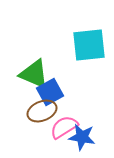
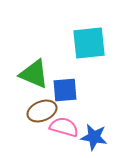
cyan square: moved 2 px up
blue square: moved 15 px right, 2 px up; rotated 24 degrees clockwise
pink semicircle: rotated 48 degrees clockwise
blue star: moved 12 px right
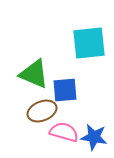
pink semicircle: moved 5 px down
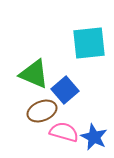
blue square: rotated 36 degrees counterclockwise
blue star: rotated 16 degrees clockwise
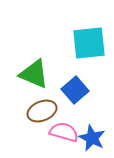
blue square: moved 10 px right
blue star: moved 2 px left, 1 px down
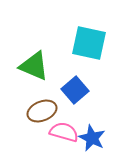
cyan square: rotated 18 degrees clockwise
green triangle: moved 8 px up
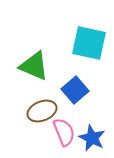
pink semicircle: rotated 52 degrees clockwise
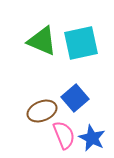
cyan square: moved 8 px left; rotated 24 degrees counterclockwise
green triangle: moved 8 px right, 25 px up
blue square: moved 8 px down
pink semicircle: moved 3 px down
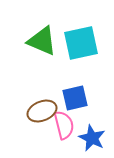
blue square: rotated 28 degrees clockwise
pink semicircle: moved 10 px up; rotated 8 degrees clockwise
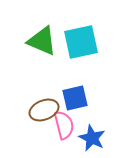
cyan square: moved 1 px up
brown ellipse: moved 2 px right, 1 px up
